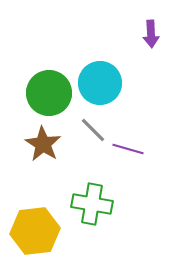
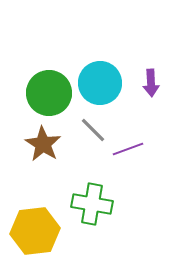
purple arrow: moved 49 px down
purple line: rotated 36 degrees counterclockwise
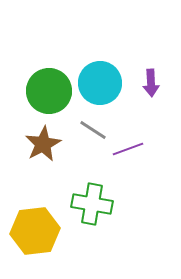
green circle: moved 2 px up
gray line: rotated 12 degrees counterclockwise
brown star: rotated 12 degrees clockwise
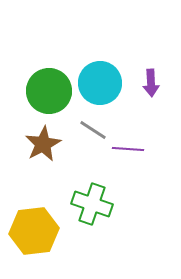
purple line: rotated 24 degrees clockwise
green cross: rotated 9 degrees clockwise
yellow hexagon: moved 1 px left
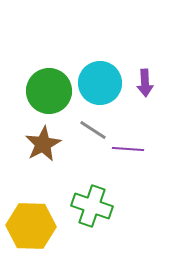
purple arrow: moved 6 px left
green cross: moved 2 px down
yellow hexagon: moved 3 px left, 5 px up; rotated 9 degrees clockwise
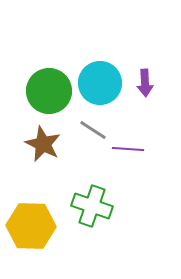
brown star: rotated 18 degrees counterclockwise
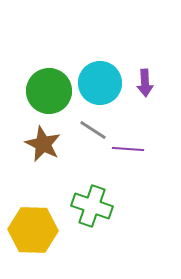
yellow hexagon: moved 2 px right, 4 px down
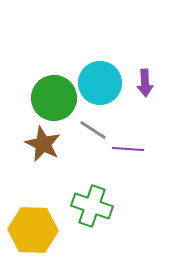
green circle: moved 5 px right, 7 px down
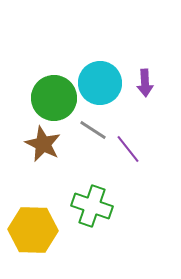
purple line: rotated 48 degrees clockwise
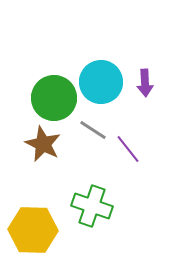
cyan circle: moved 1 px right, 1 px up
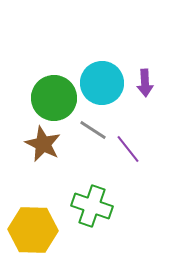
cyan circle: moved 1 px right, 1 px down
